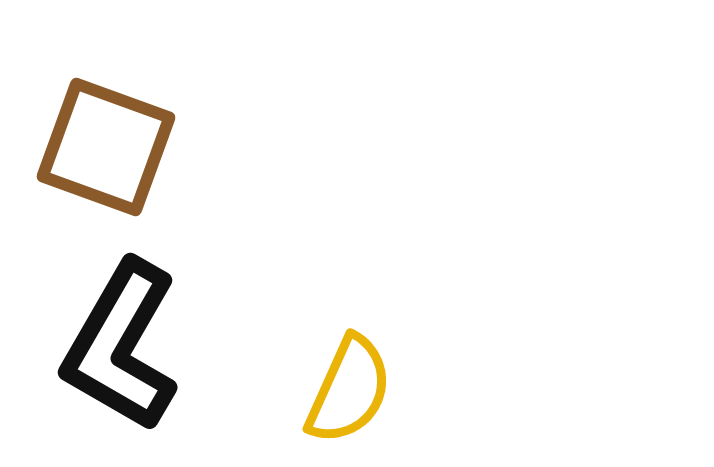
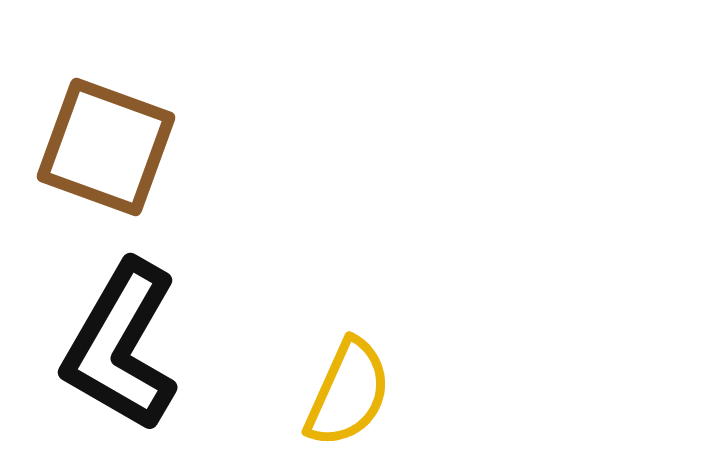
yellow semicircle: moved 1 px left, 3 px down
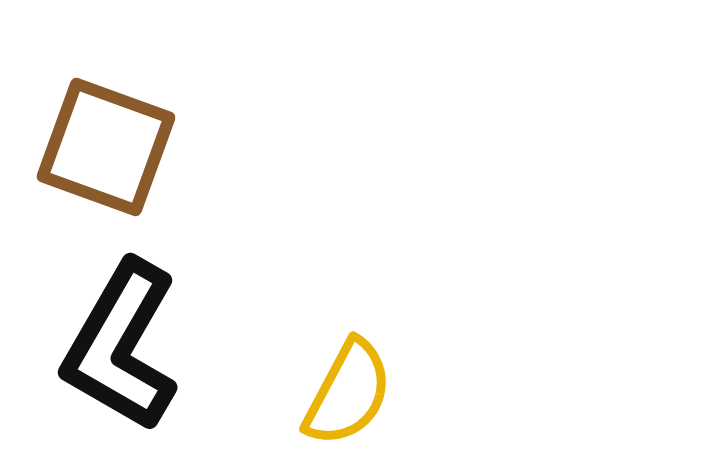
yellow semicircle: rotated 4 degrees clockwise
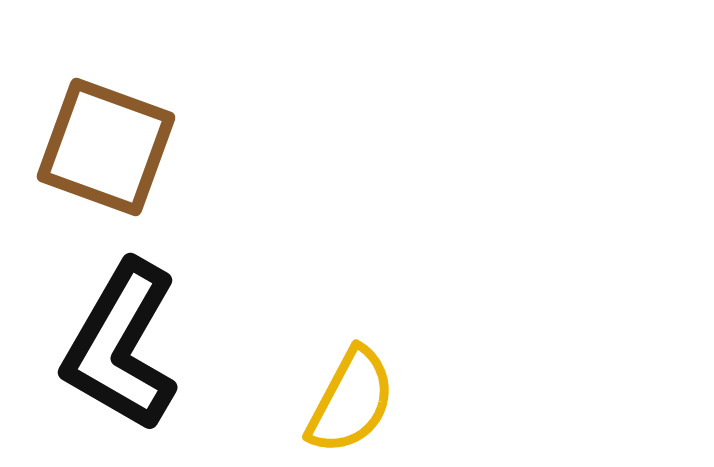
yellow semicircle: moved 3 px right, 8 px down
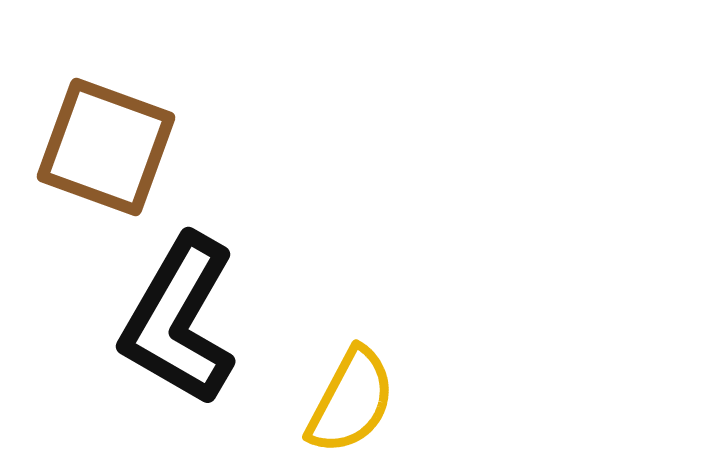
black L-shape: moved 58 px right, 26 px up
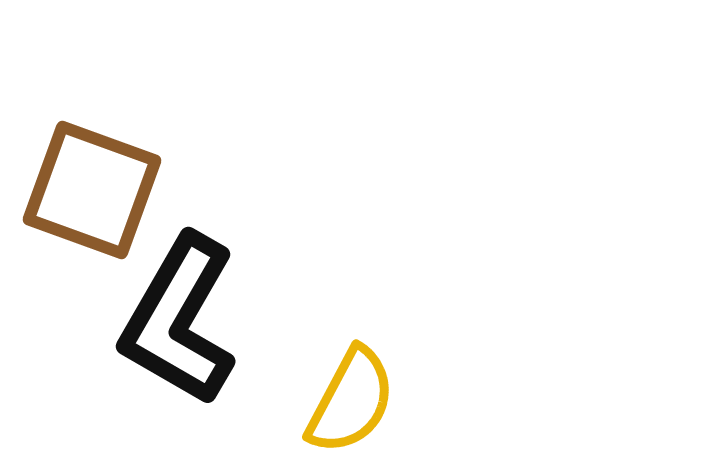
brown square: moved 14 px left, 43 px down
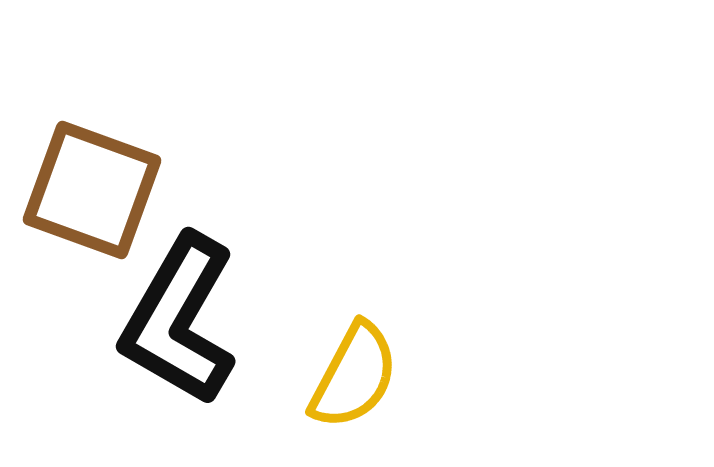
yellow semicircle: moved 3 px right, 25 px up
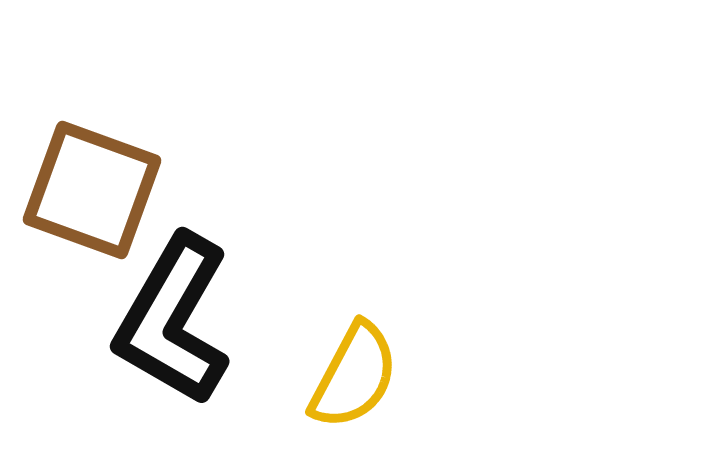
black L-shape: moved 6 px left
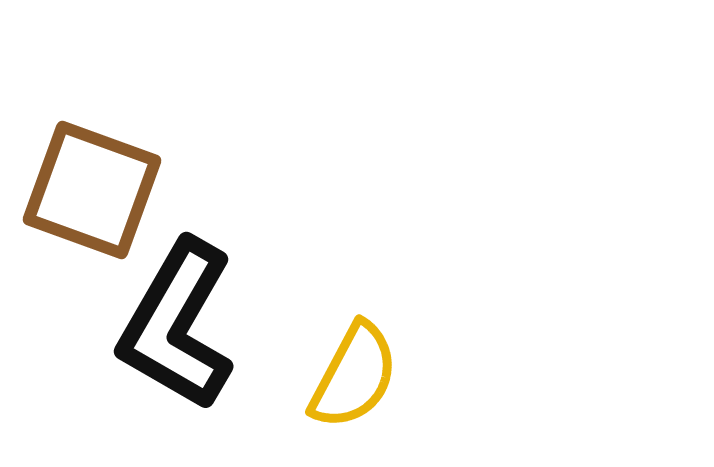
black L-shape: moved 4 px right, 5 px down
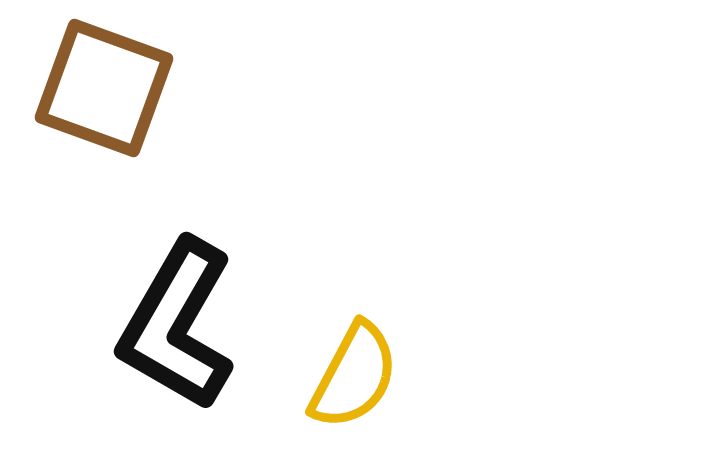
brown square: moved 12 px right, 102 px up
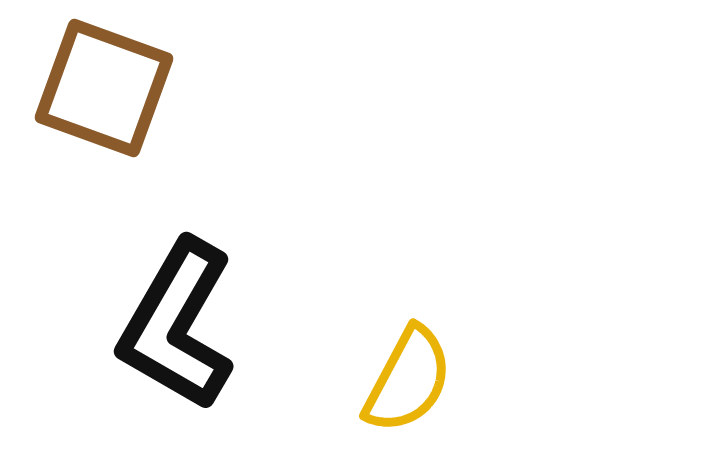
yellow semicircle: moved 54 px right, 4 px down
